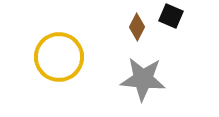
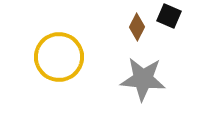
black square: moved 2 px left
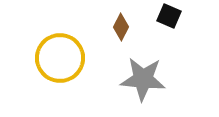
brown diamond: moved 16 px left
yellow circle: moved 1 px right, 1 px down
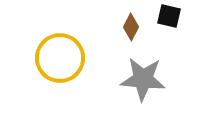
black square: rotated 10 degrees counterclockwise
brown diamond: moved 10 px right
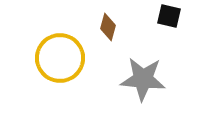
brown diamond: moved 23 px left; rotated 12 degrees counterclockwise
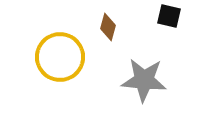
yellow circle: moved 1 px up
gray star: moved 1 px right, 1 px down
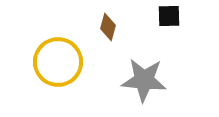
black square: rotated 15 degrees counterclockwise
yellow circle: moved 2 px left, 5 px down
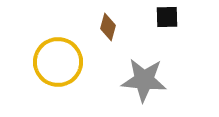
black square: moved 2 px left, 1 px down
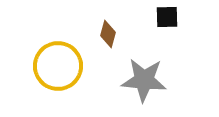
brown diamond: moved 7 px down
yellow circle: moved 4 px down
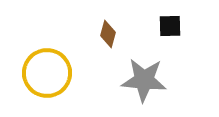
black square: moved 3 px right, 9 px down
yellow circle: moved 11 px left, 7 px down
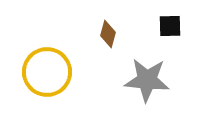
yellow circle: moved 1 px up
gray star: moved 3 px right
